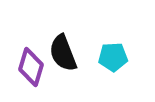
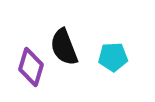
black semicircle: moved 1 px right, 6 px up
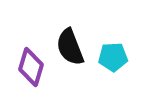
black semicircle: moved 6 px right
